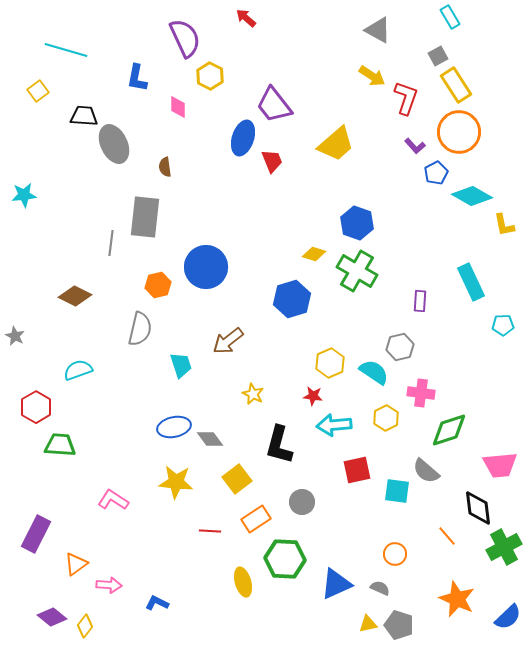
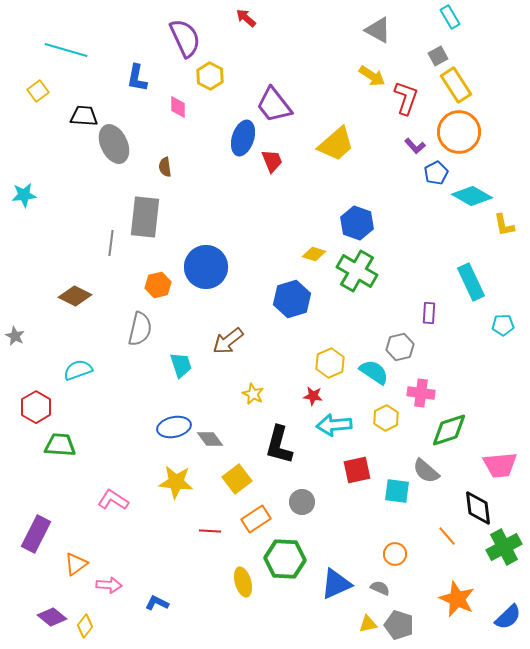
purple rectangle at (420, 301): moved 9 px right, 12 px down
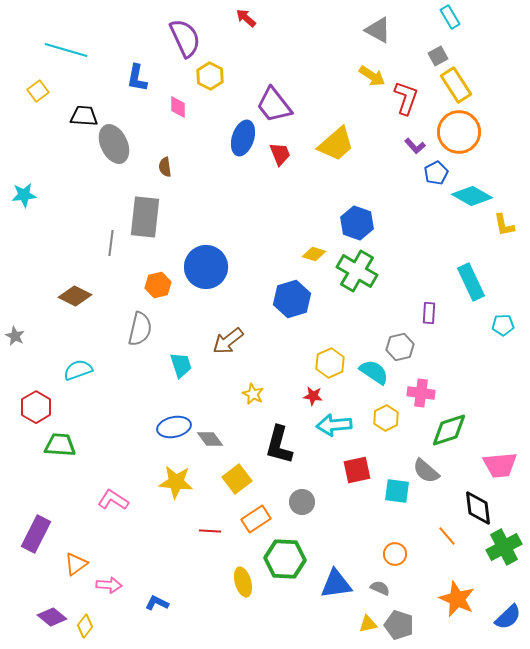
red trapezoid at (272, 161): moved 8 px right, 7 px up
blue triangle at (336, 584): rotated 16 degrees clockwise
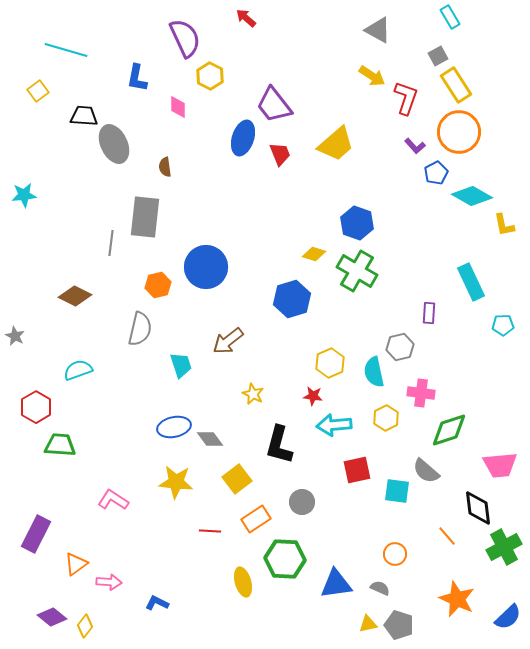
cyan semicircle at (374, 372): rotated 136 degrees counterclockwise
pink arrow at (109, 585): moved 3 px up
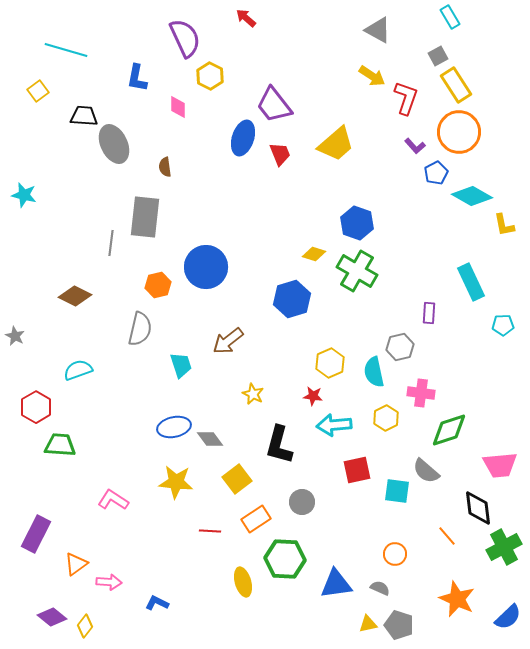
cyan star at (24, 195): rotated 20 degrees clockwise
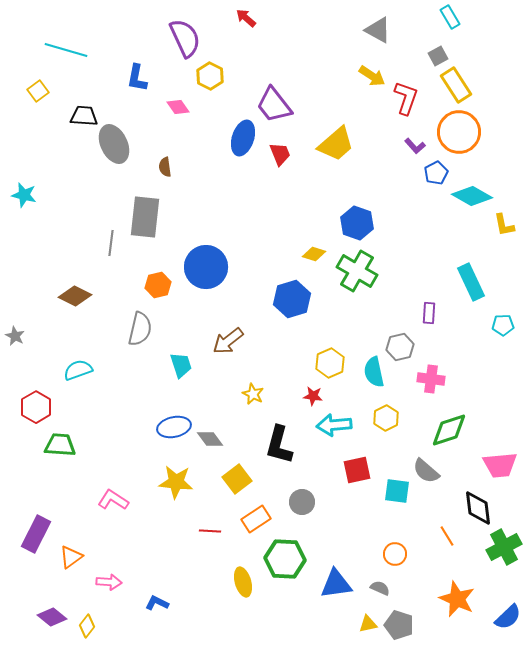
pink diamond at (178, 107): rotated 35 degrees counterclockwise
pink cross at (421, 393): moved 10 px right, 14 px up
orange line at (447, 536): rotated 10 degrees clockwise
orange triangle at (76, 564): moved 5 px left, 7 px up
yellow diamond at (85, 626): moved 2 px right
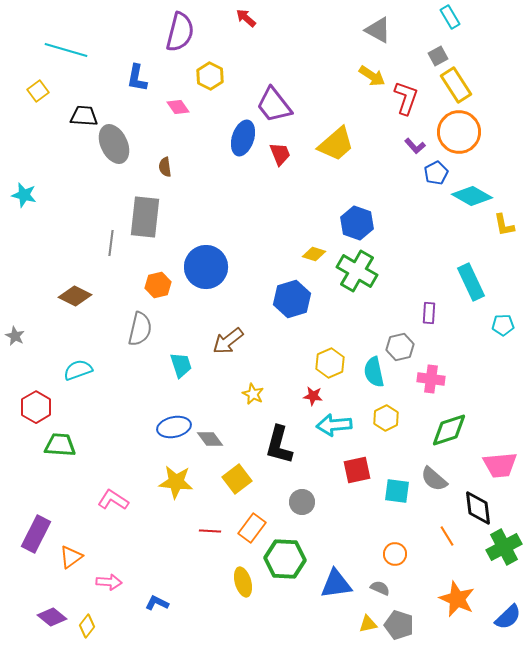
purple semicircle at (185, 38): moved 5 px left, 6 px up; rotated 39 degrees clockwise
gray semicircle at (426, 471): moved 8 px right, 8 px down
orange rectangle at (256, 519): moved 4 px left, 9 px down; rotated 20 degrees counterclockwise
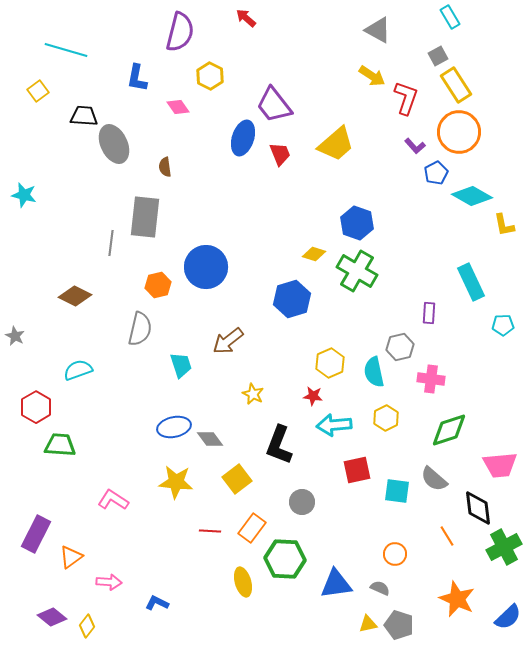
black L-shape at (279, 445): rotated 6 degrees clockwise
